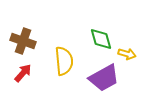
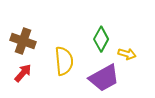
green diamond: rotated 45 degrees clockwise
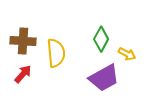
brown cross: rotated 15 degrees counterclockwise
yellow arrow: rotated 12 degrees clockwise
yellow semicircle: moved 8 px left, 8 px up
red arrow: moved 1 px down
